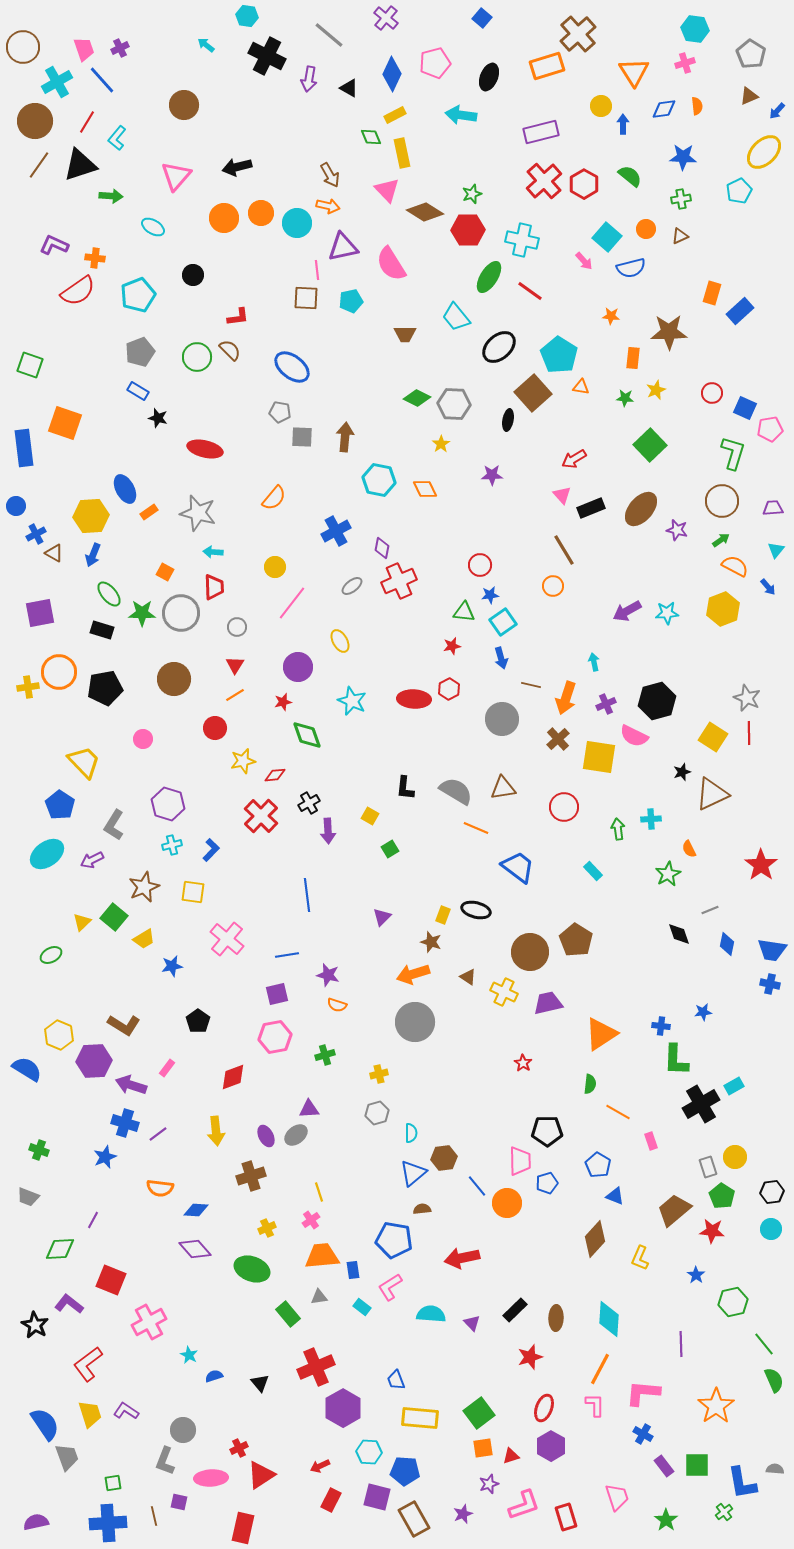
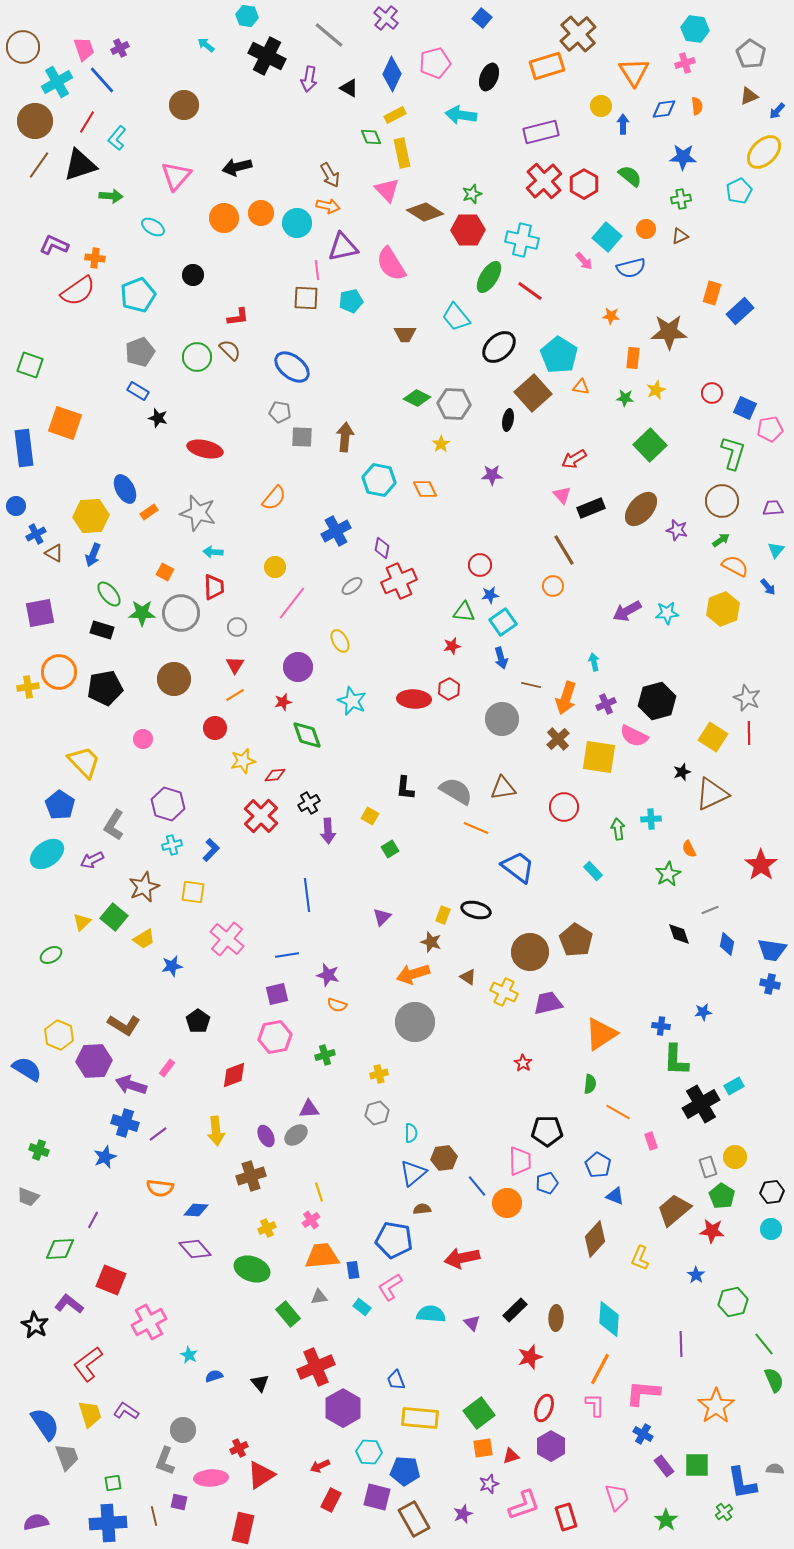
red diamond at (233, 1077): moved 1 px right, 2 px up
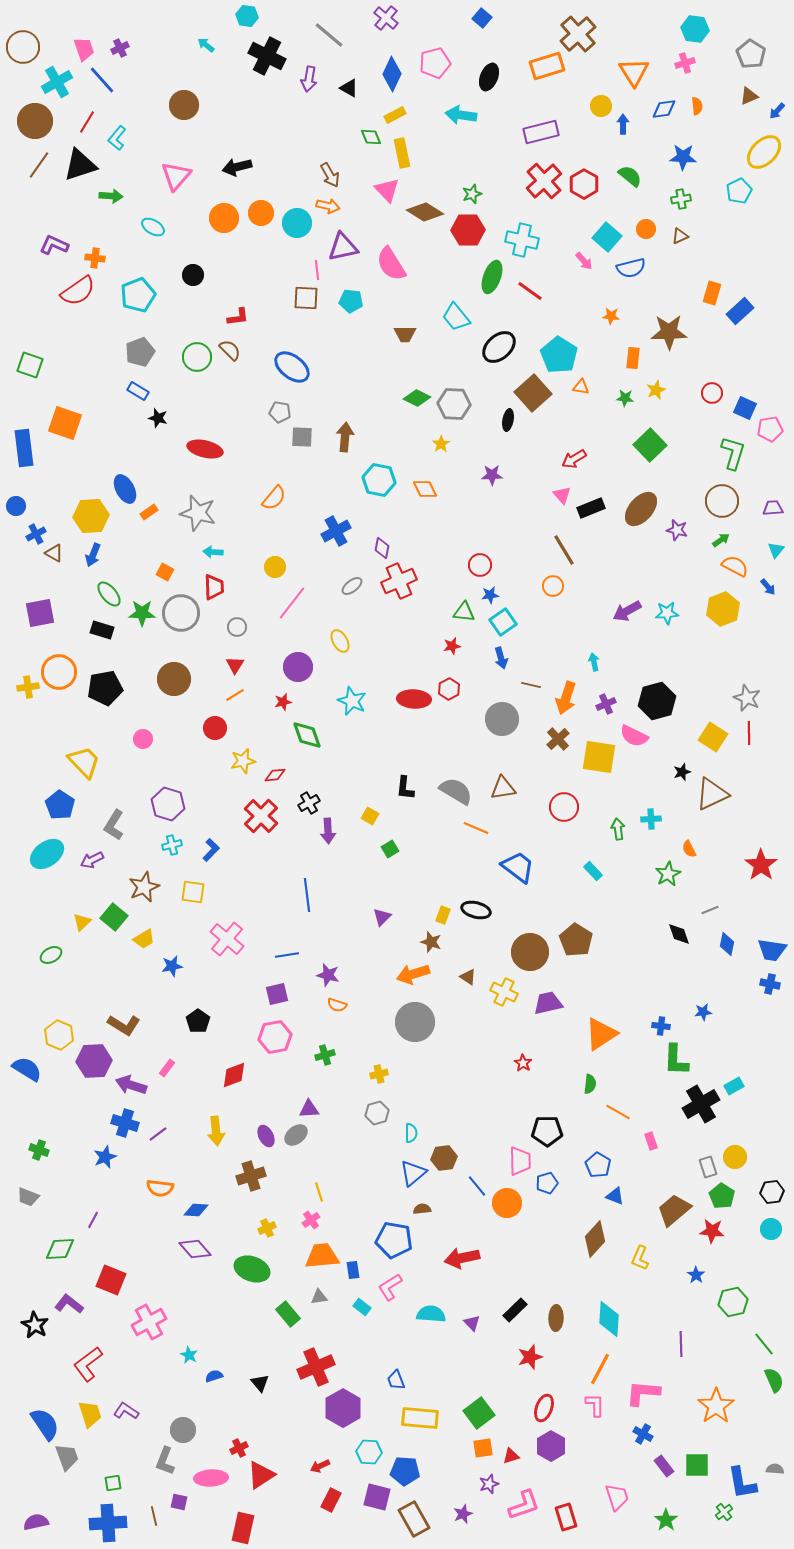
green ellipse at (489, 277): moved 3 px right; rotated 12 degrees counterclockwise
cyan pentagon at (351, 301): rotated 20 degrees clockwise
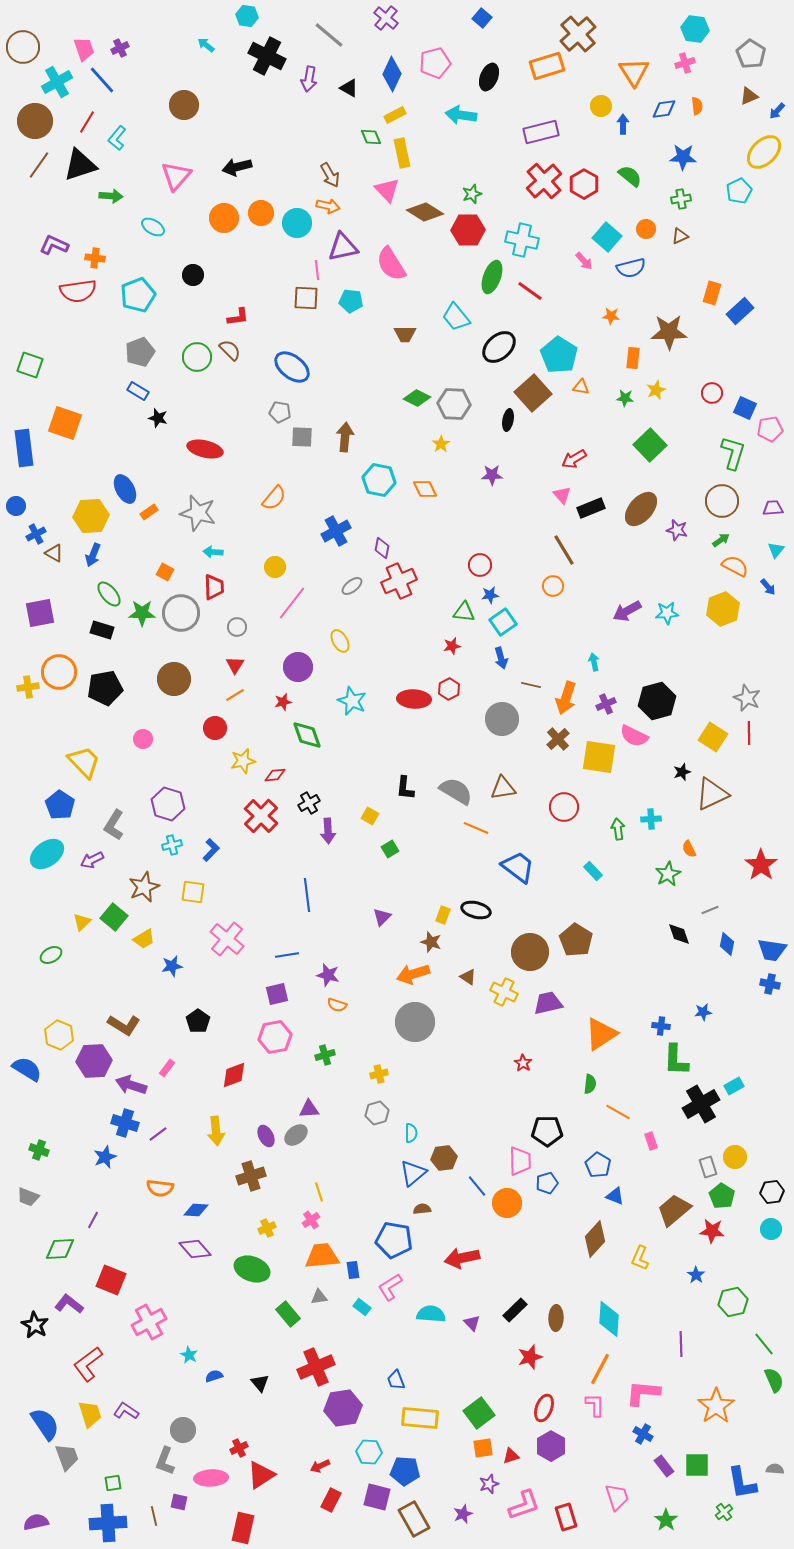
red semicircle at (78, 291): rotated 27 degrees clockwise
purple hexagon at (343, 1408): rotated 21 degrees clockwise
